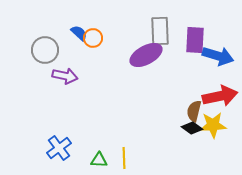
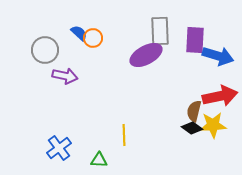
yellow line: moved 23 px up
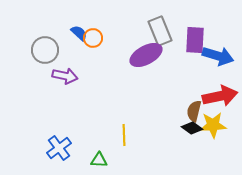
gray rectangle: rotated 20 degrees counterclockwise
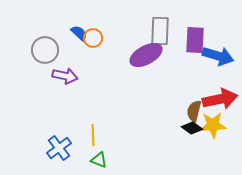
gray rectangle: rotated 24 degrees clockwise
red arrow: moved 3 px down
yellow line: moved 31 px left
green triangle: rotated 18 degrees clockwise
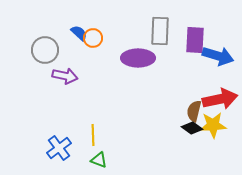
purple ellipse: moved 8 px left, 3 px down; rotated 28 degrees clockwise
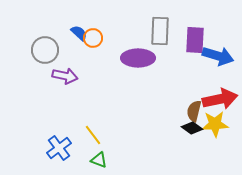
yellow star: moved 2 px right, 1 px up
yellow line: rotated 35 degrees counterclockwise
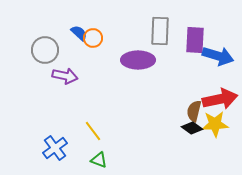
purple ellipse: moved 2 px down
yellow line: moved 4 px up
blue cross: moved 4 px left
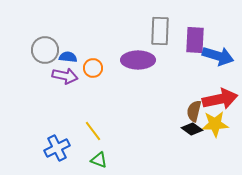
blue semicircle: moved 11 px left, 24 px down; rotated 36 degrees counterclockwise
orange circle: moved 30 px down
black diamond: moved 1 px down
blue cross: moved 2 px right; rotated 10 degrees clockwise
